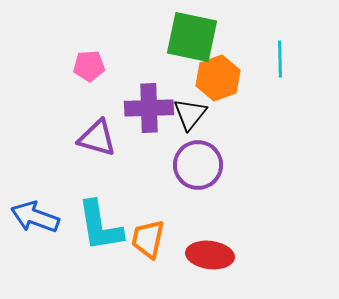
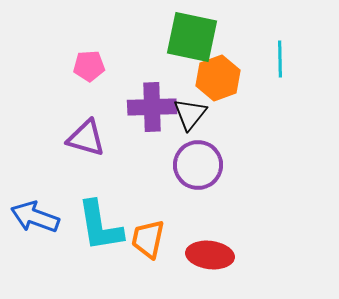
purple cross: moved 3 px right, 1 px up
purple triangle: moved 11 px left
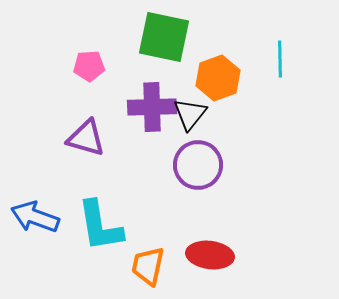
green square: moved 28 px left
orange trapezoid: moved 27 px down
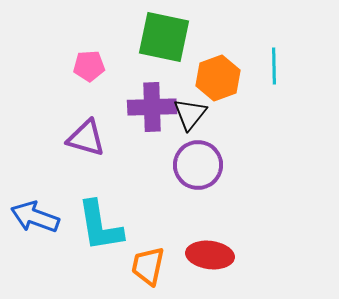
cyan line: moved 6 px left, 7 px down
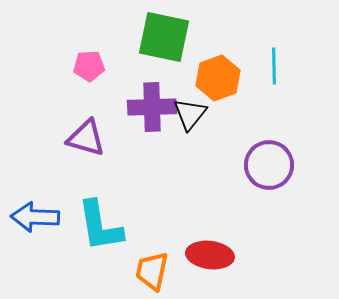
purple circle: moved 71 px right
blue arrow: rotated 18 degrees counterclockwise
orange trapezoid: moved 4 px right, 5 px down
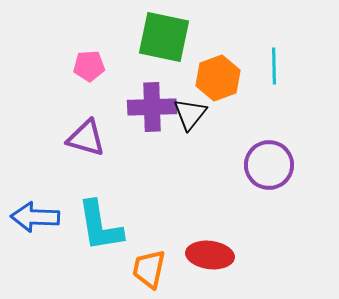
orange trapezoid: moved 3 px left, 2 px up
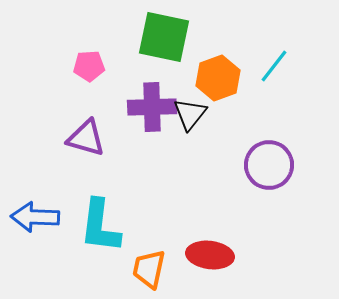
cyan line: rotated 39 degrees clockwise
cyan L-shape: rotated 16 degrees clockwise
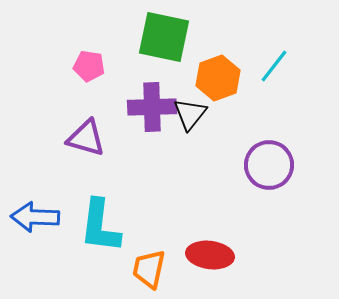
pink pentagon: rotated 12 degrees clockwise
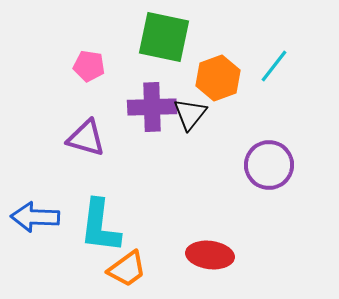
orange trapezoid: moved 22 px left; rotated 138 degrees counterclockwise
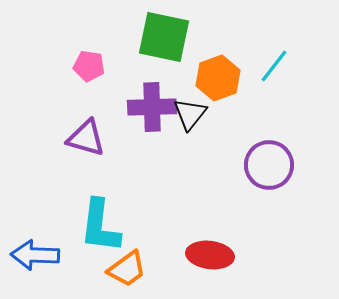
blue arrow: moved 38 px down
